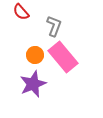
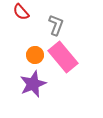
gray L-shape: moved 2 px right, 1 px up
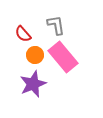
red semicircle: moved 2 px right, 22 px down
gray L-shape: rotated 30 degrees counterclockwise
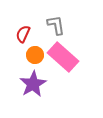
red semicircle: rotated 66 degrees clockwise
pink rectangle: rotated 8 degrees counterclockwise
purple star: rotated 8 degrees counterclockwise
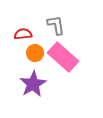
red semicircle: rotated 60 degrees clockwise
orange circle: moved 2 px up
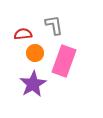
gray L-shape: moved 2 px left
pink rectangle: moved 1 px right, 4 px down; rotated 68 degrees clockwise
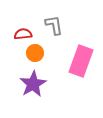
pink rectangle: moved 17 px right
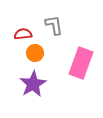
pink rectangle: moved 2 px down
